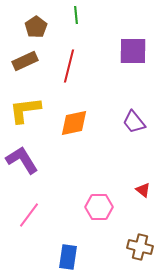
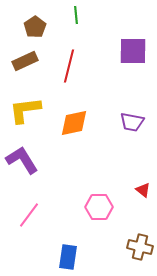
brown pentagon: moved 1 px left
purple trapezoid: moved 2 px left; rotated 40 degrees counterclockwise
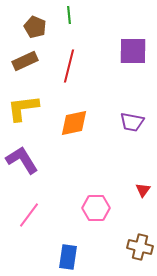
green line: moved 7 px left
brown pentagon: rotated 15 degrees counterclockwise
yellow L-shape: moved 2 px left, 2 px up
red triangle: rotated 28 degrees clockwise
pink hexagon: moved 3 px left, 1 px down
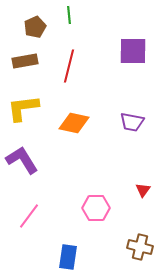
brown pentagon: rotated 25 degrees clockwise
brown rectangle: rotated 15 degrees clockwise
orange diamond: rotated 24 degrees clockwise
pink line: moved 1 px down
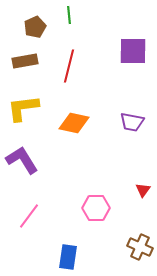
brown cross: rotated 10 degrees clockwise
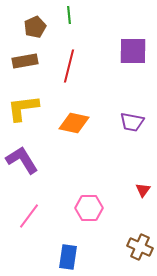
pink hexagon: moved 7 px left
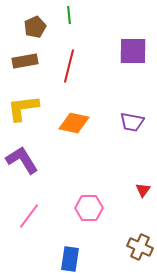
blue rectangle: moved 2 px right, 2 px down
